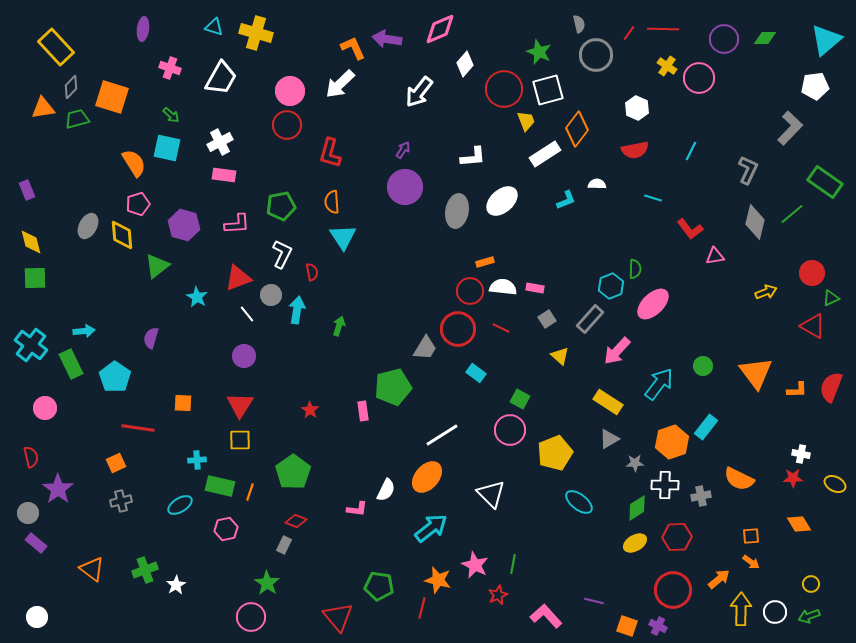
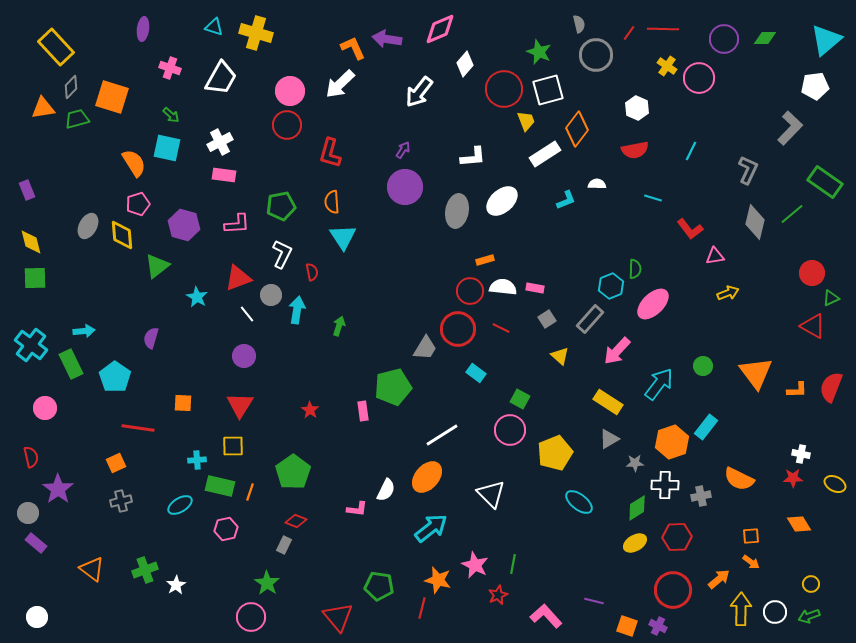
orange rectangle at (485, 262): moved 2 px up
yellow arrow at (766, 292): moved 38 px left, 1 px down
yellow square at (240, 440): moved 7 px left, 6 px down
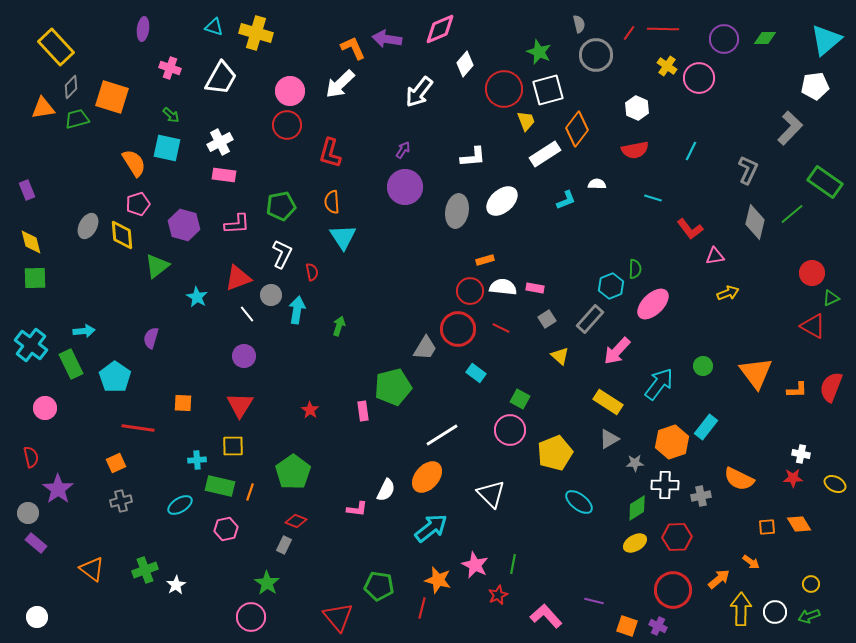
orange square at (751, 536): moved 16 px right, 9 px up
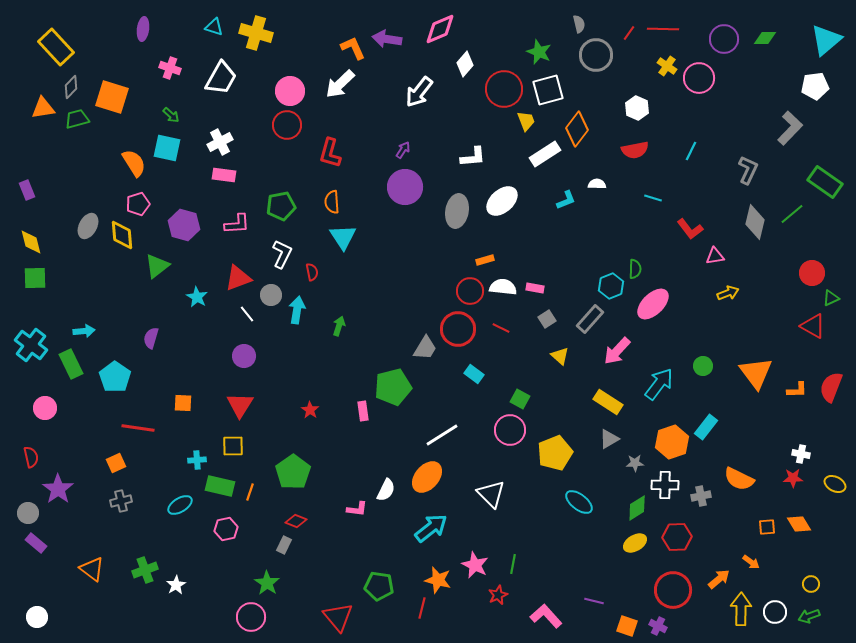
cyan rectangle at (476, 373): moved 2 px left, 1 px down
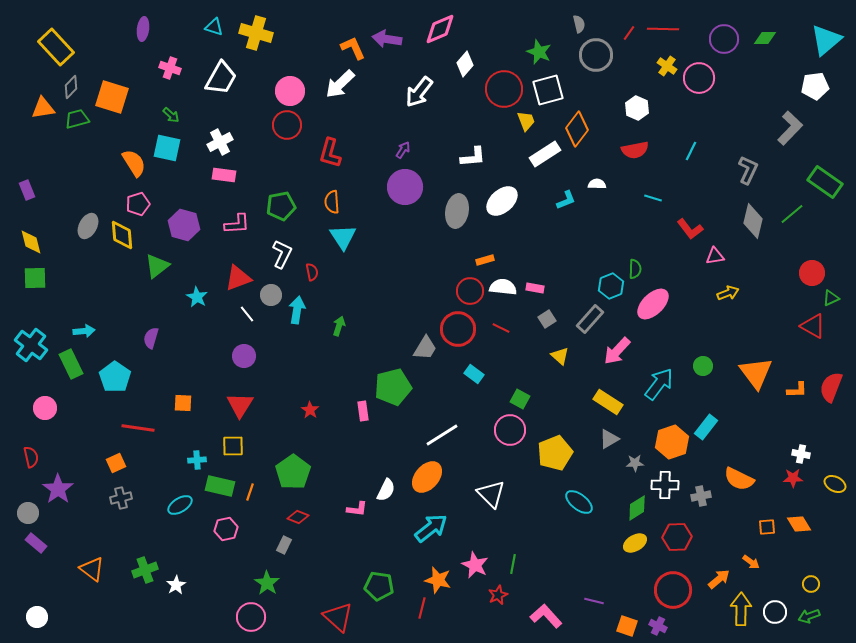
gray diamond at (755, 222): moved 2 px left, 1 px up
gray cross at (121, 501): moved 3 px up
red diamond at (296, 521): moved 2 px right, 4 px up
red triangle at (338, 617): rotated 8 degrees counterclockwise
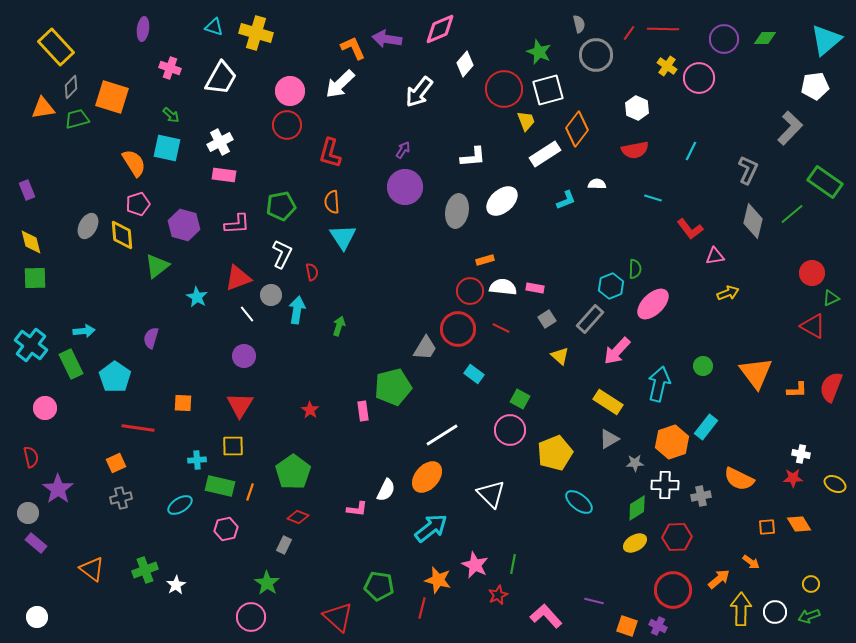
cyan arrow at (659, 384): rotated 24 degrees counterclockwise
